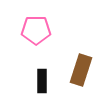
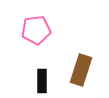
pink pentagon: rotated 8 degrees counterclockwise
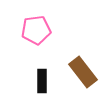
brown rectangle: moved 2 px right, 2 px down; rotated 56 degrees counterclockwise
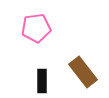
pink pentagon: moved 2 px up
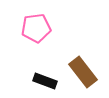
black rectangle: moved 3 px right; rotated 70 degrees counterclockwise
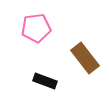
brown rectangle: moved 2 px right, 14 px up
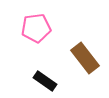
black rectangle: rotated 15 degrees clockwise
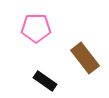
pink pentagon: rotated 8 degrees clockwise
